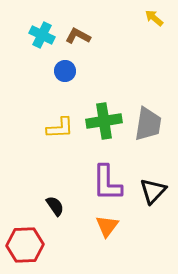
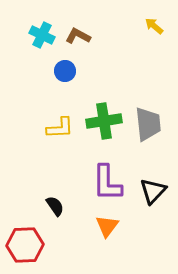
yellow arrow: moved 8 px down
gray trapezoid: rotated 15 degrees counterclockwise
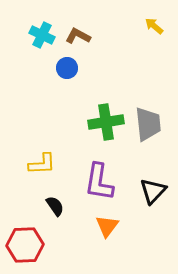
blue circle: moved 2 px right, 3 px up
green cross: moved 2 px right, 1 px down
yellow L-shape: moved 18 px left, 36 px down
purple L-shape: moved 8 px left, 1 px up; rotated 9 degrees clockwise
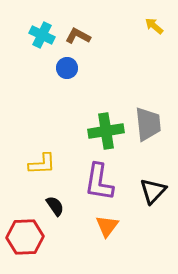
green cross: moved 9 px down
red hexagon: moved 8 px up
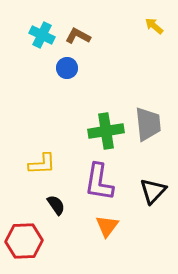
black semicircle: moved 1 px right, 1 px up
red hexagon: moved 1 px left, 4 px down
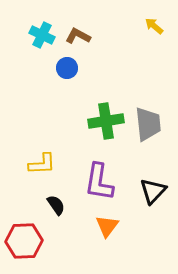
green cross: moved 10 px up
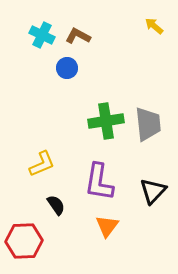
yellow L-shape: rotated 20 degrees counterclockwise
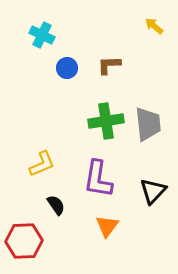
brown L-shape: moved 31 px right, 29 px down; rotated 30 degrees counterclockwise
purple L-shape: moved 1 px left, 3 px up
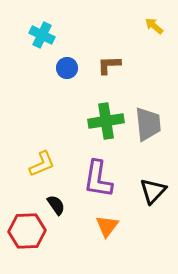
red hexagon: moved 3 px right, 10 px up
